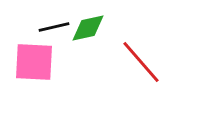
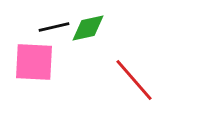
red line: moved 7 px left, 18 px down
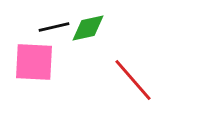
red line: moved 1 px left
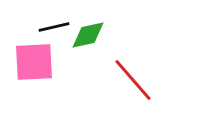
green diamond: moved 7 px down
pink square: rotated 6 degrees counterclockwise
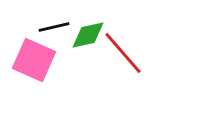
pink square: moved 2 px up; rotated 27 degrees clockwise
red line: moved 10 px left, 27 px up
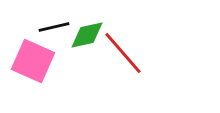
green diamond: moved 1 px left
pink square: moved 1 px left, 1 px down
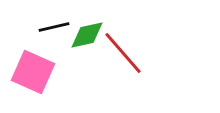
pink square: moved 11 px down
